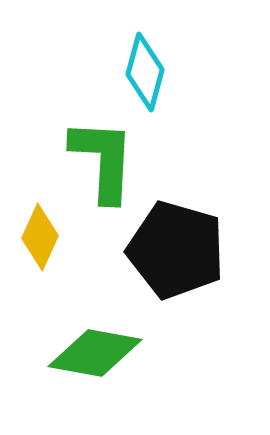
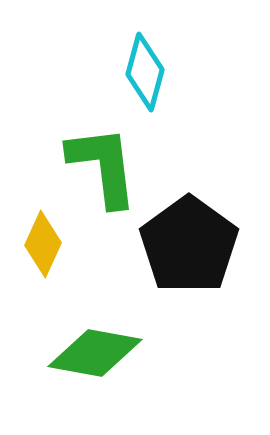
green L-shape: moved 6 px down; rotated 10 degrees counterclockwise
yellow diamond: moved 3 px right, 7 px down
black pentagon: moved 13 px right, 5 px up; rotated 20 degrees clockwise
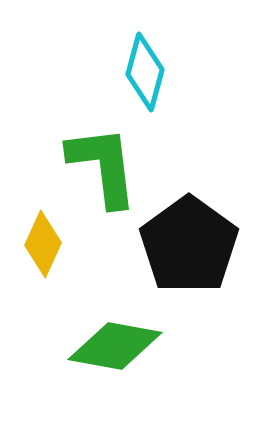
green diamond: moved 20 px right, 7 px up
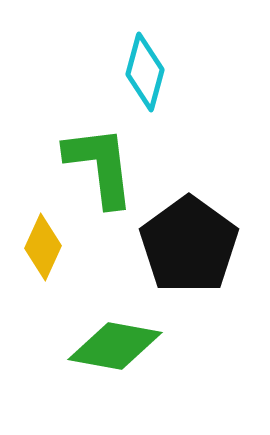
green L-shape: moved 3 px left
yellow diamond: moved 3 px down
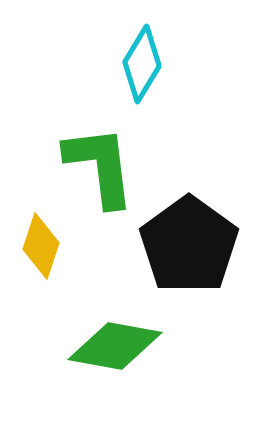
cyan diamond: moved 3 px left, 8 px up; rotated 16 degrees clockwise
yellow diamond: moved 2 px left, 1 px up; rotated 6 degrees counterclockwise
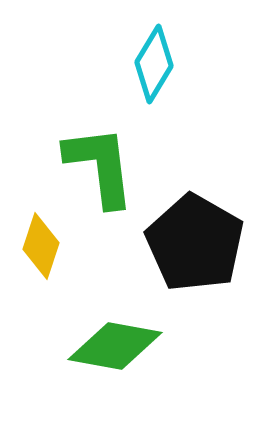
cyan diamond: moved 12 px right
black pentagon: moved 6 px right, 2 px up; rotated 6 degrees counterclockwise
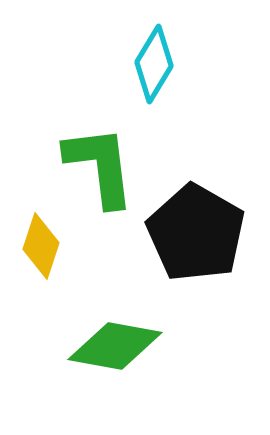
black pentagon: moved 1 px right, 10 px up
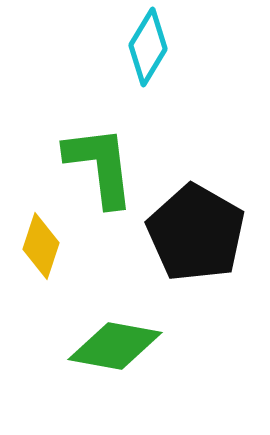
cyan diamond: moved 6 px left, 17 px up
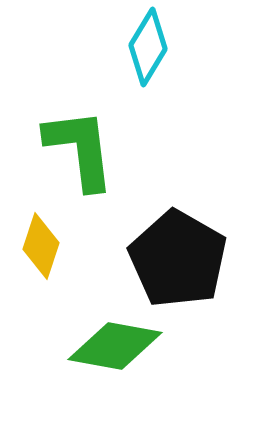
green L-shape: moved 20 px left, 17 px up
black pentagon: moved 18 px left, 26 px down
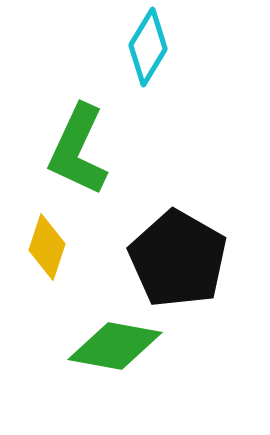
green L-shape: moved 2 px left, 1 px down; rotated 148 degrees counterclockwise
yellow diamond: moved 6 px right, 1 px down
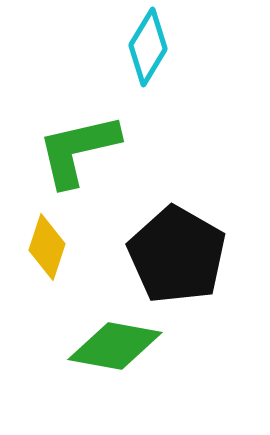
green L-shape: rotated 52 degrees clockwise
black pentagon: moved 1 px left, 4 px up
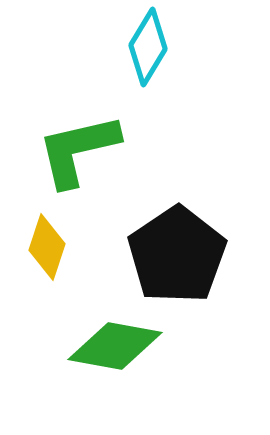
black pentagon: rotated 8 degrees clockwise
